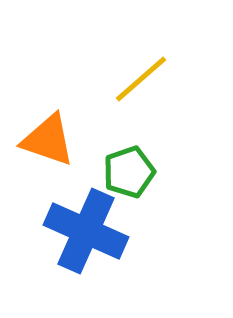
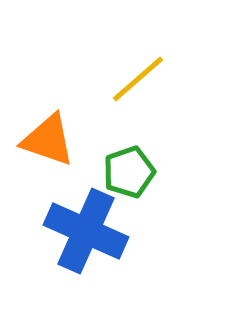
yellow line: moved 3 px left
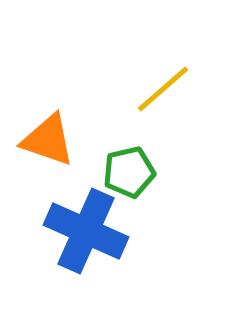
yellow line: moved 25 px right, 10 px down
green pentagon: rotated 6 degrees clockwise
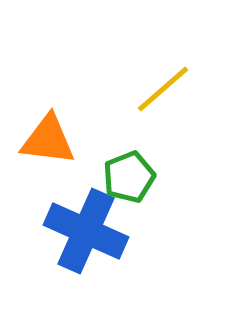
orange triangle: rotated 12 degrees counterclockwise
green pentagon: moved 5 px down; rotated 9 degrees counterclockwise
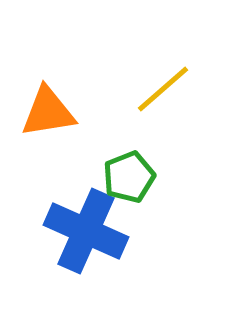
orange triangle: moved 28 px up; rotated 16 degrees counterclockwise
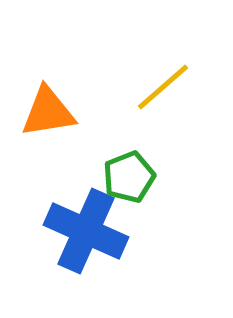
yellow line: moved 2 px up
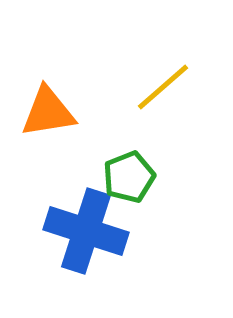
blue cross: rotated 6 degrees counterclockwise
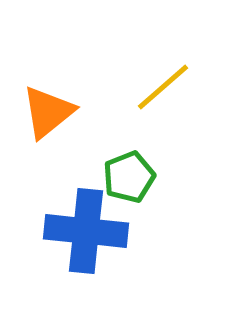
orange triangle: rotated 30 degrees counterclockwise
blue cross: rotated 12 degrees counterclockwise
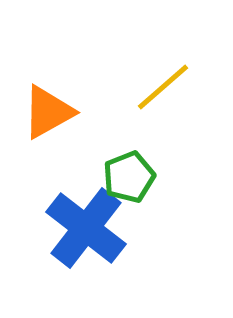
orange triangle: rotated 10 degrees clockwise
blue cross: moved 3 px up; rotated 32 degrees clockwise
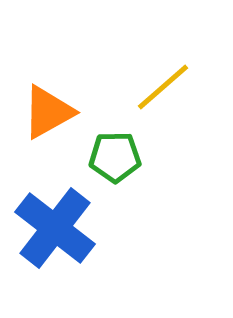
green pentagon: moved 14 px left, 20 px up; rotated 21 degrees clockwise
blue cross: moved 31 px left
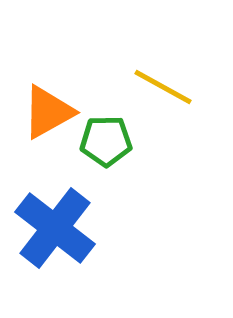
yellow line: rotated 70 degrees clockwise
green pentagon: moved 9 px left, 16 px up
